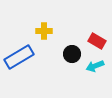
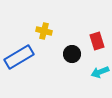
yellow cross: rotated 14 degrees clockwise
red rectangle: rotated 42 degrees clockwise
cyan arrow: moved 5 px right, 6 px down
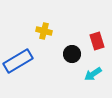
blue rectangle: moved 1 px left, 4 px down
cyan arrow: moved 7 px left, 2 px down; rotated 12 degrees counterclockwise
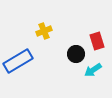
yellow cross: rotated 35 degrees counterclockwise
black circle: moved 4 px right
cyan arrow: moved 4 px up
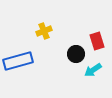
blue rectangle: rotated 16 degrees clockwise
